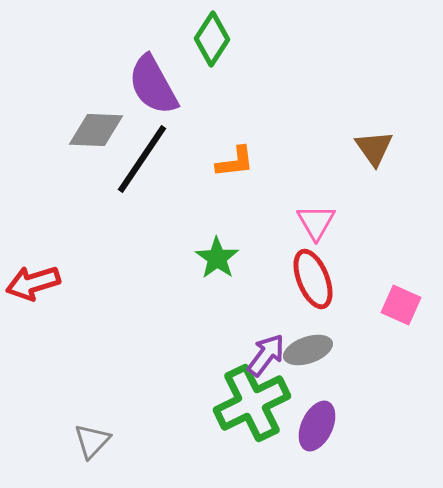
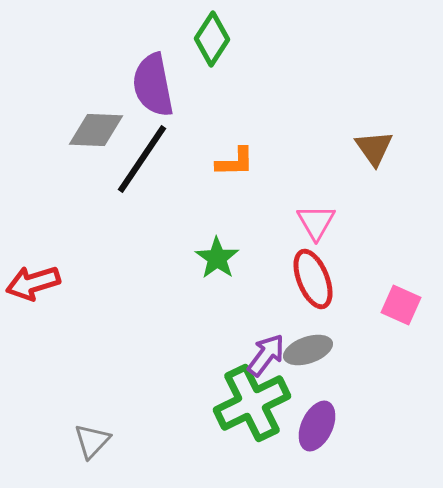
purple semicircle: rotated 18 degrees clockwise
orange L-shape: rotated 6 degrees clockwise
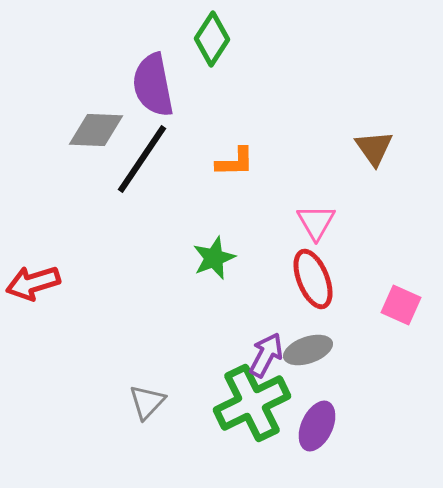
green star: moved 3 px left; rotated 15 degrees clockwise
purple arrow: rotated 9 degrees counterclockwise
gray triangle: moved 55 px right, 39 px up
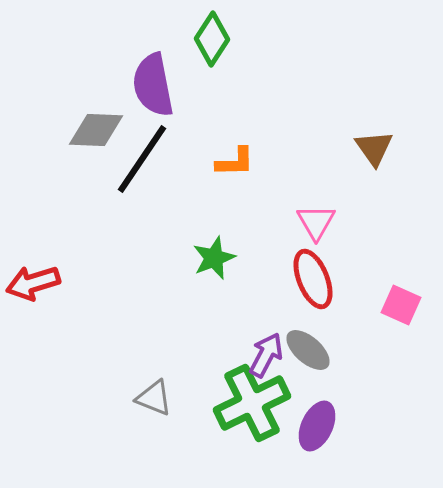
gray ellipse: rotated 60 degrees clockwise
gray triangle: moved 7 px right, 4 px up; rotated 51 degrees counterclockwise
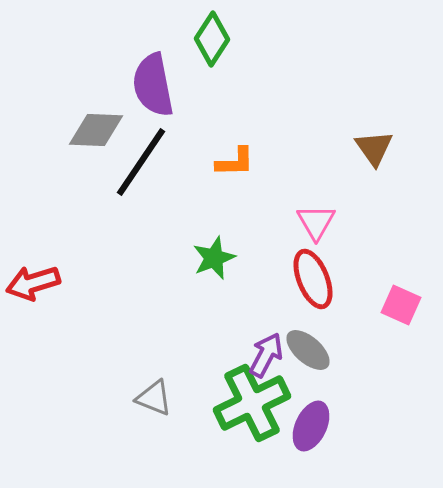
black line: moved 1 px left, 3 px down
purple ellipse: moved 6 px left
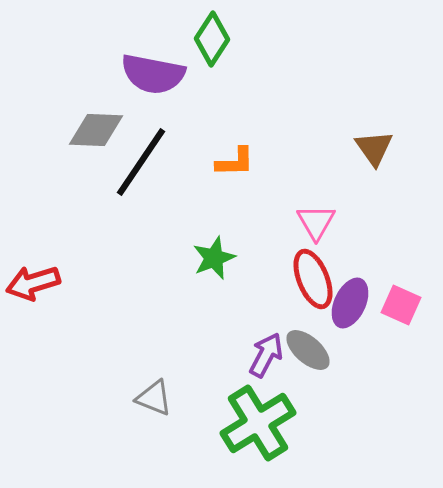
purple semicircle: moved 11 px up; rotated 68 degrees counterclockwise
green cross: moved 6 px right, 20 px down; rotated 6 degrees counterclockwise
purple ellipse: moved 39 px right, 123 px up
